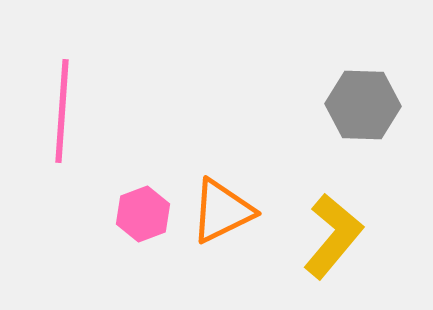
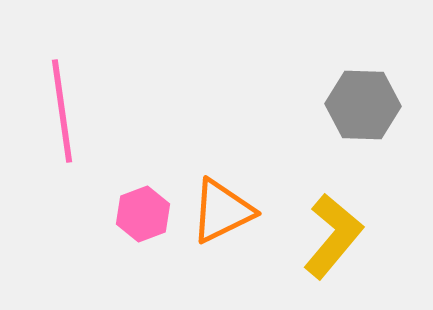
pink line: rotated 12 degrees counterclockwise
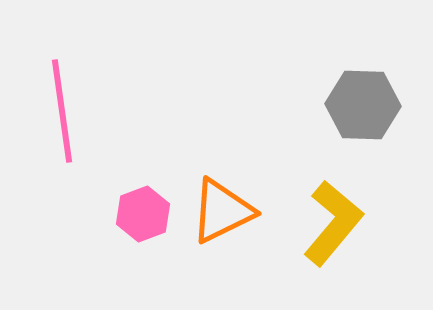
yellow L-shape: moved 13 px up
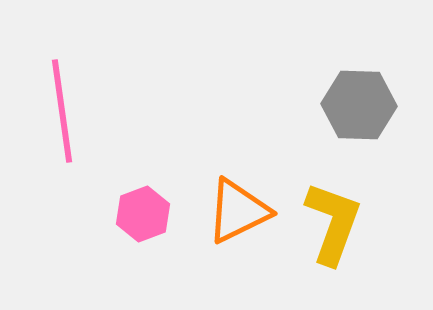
gray hexagon: moved 4 px left
orange triangle: moved 16 px right
yellow L-shape: rotated 20 degrees counterclockwise
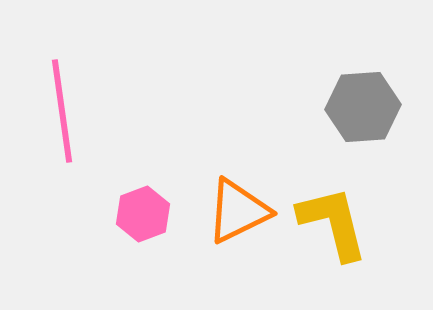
gray hexagon: moved 4 px right, 2 px down; rotated 6 degrees counterclockwise
yellow L-shape: rotated 34 degrees counterclockwise
